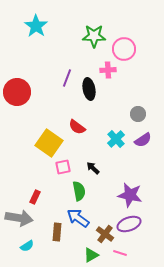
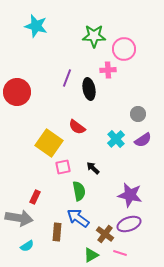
cyan star: rotated 20 degrees counterclockwise
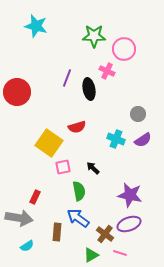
pink cross: moved 1 px left, 1 px down; rotated 28 degrees clockwise
red semicircle: rotated 54 degrees counterclockwise
cyan cross: rotated 24 degrees counterclockwise
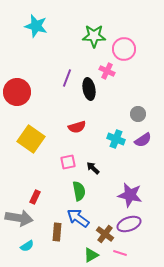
yellow square: moved 18 px left, 4 px up
pink square: moved 5 px right, 5 px up
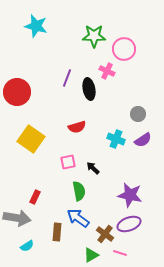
gray arrow: moved 2 px left
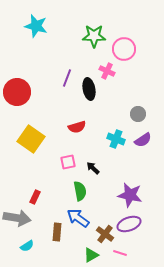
green semicircle: moved 1 px right
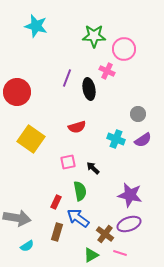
red rectangle: moved 21 px right, 5 px down
brown rectangle: rotated 12 degrees clockwise
